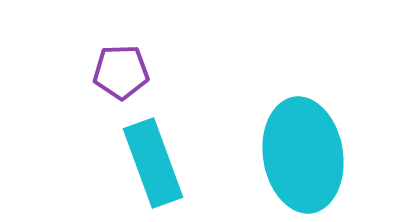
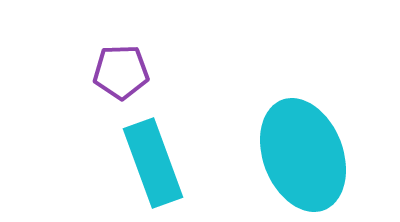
cyan ellipse: rotated 12 degrees counterclockwise
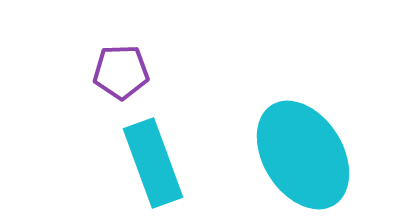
cyan ellipse: rotated 11 degrees counterclockwise
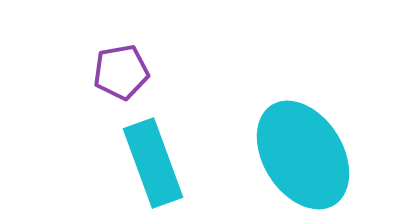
purple pentagon: rotated 8 degrees counterclockwise
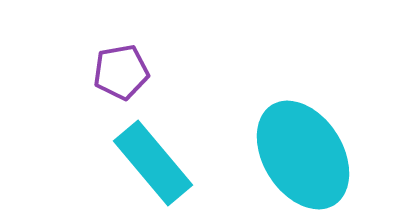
cyan rectangle: rotated 20 degrees counterclockwise
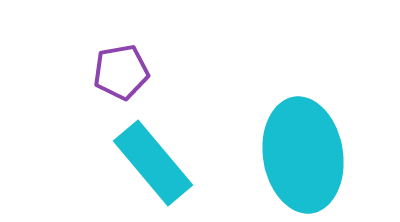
cyan ellipse: rotated 23 degrees clockwise
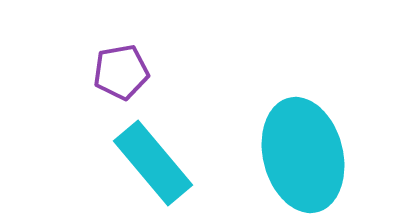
cyan ellipse: rotated 5 degrees counterclockwise
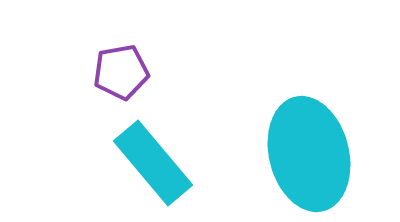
cyan ellipse: moved 6 px right, 1 px up
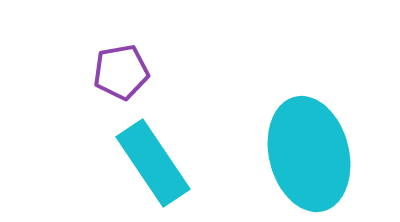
cyan rectangle: rotated 6 degrees clockwise
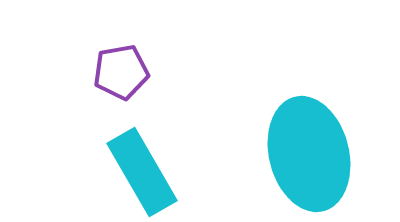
cyan rectangle: moved 11 px left, 9 px down; rotated 4 degrees clockwise
